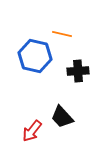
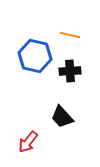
orange line: moved 8 px right, 1 px down
black cross: moved 8 px left
red arrow: moved 4 px left, 11 px down
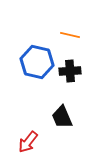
blue hexagon: moved 2 px right, 6 px down
black trapezoid: rotated 20 degrees clockwise
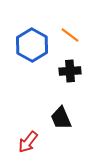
orange line: rotated 24 degrees clockwise
blue hexagon: moved 5 px left, 17 px up; rotated 16 degrees clockwise
black trapezoid: moved 1 px left, 1 px down
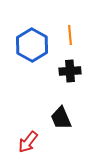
orange line: rotated 48 degrees clockwise
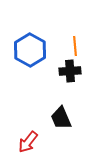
orange line: moved 5 px right, 11 px down
blue hexagon: moved 2 px left, 5 px down
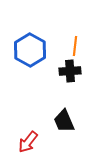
orange line: rotated 12 degrees clockwise
black trapezoid: moved 3 px right, 3 px down
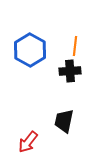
black trapezoid: rotated 35 degrees clockwise
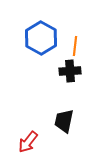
blue hexagon: moved 11 px right, 12 px up
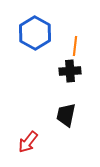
blue hexagon: moved 6 px left, 5 px up
black trapezoid: moved 2 px right, 6 px up
